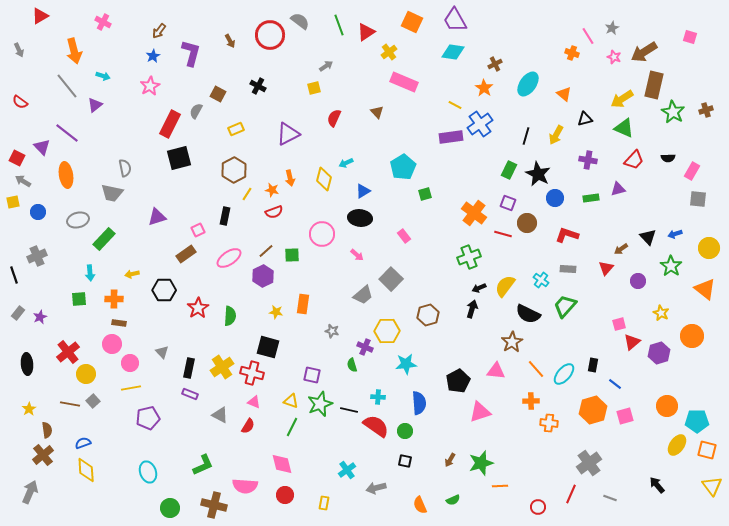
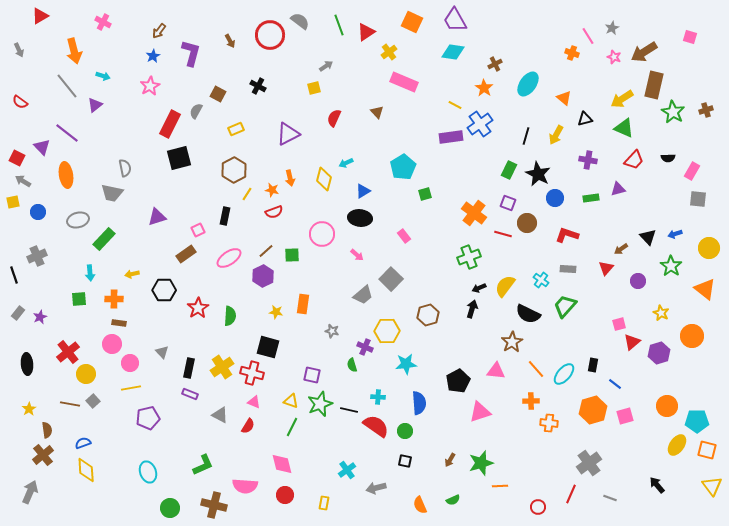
orange triangle at (564, 94): moved 4 px down
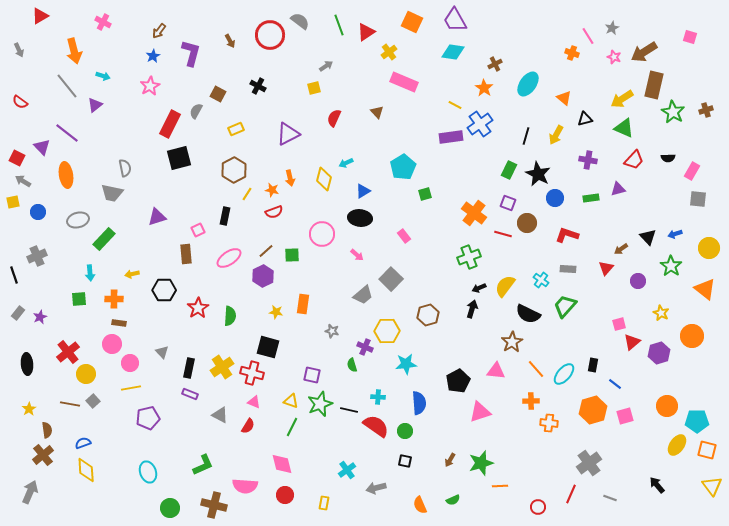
brown rectangle at (186, 254): rotated 60 degrees counterclockwise
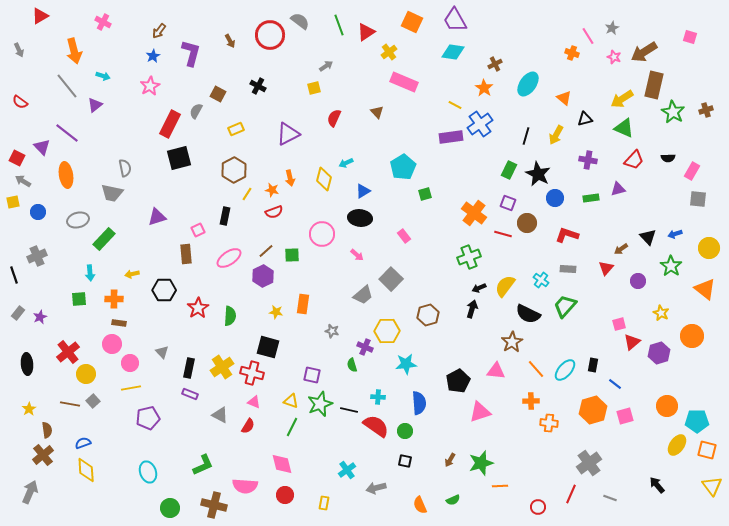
cyan ellipse at (564, 374): moved 1 px right, 4 px up
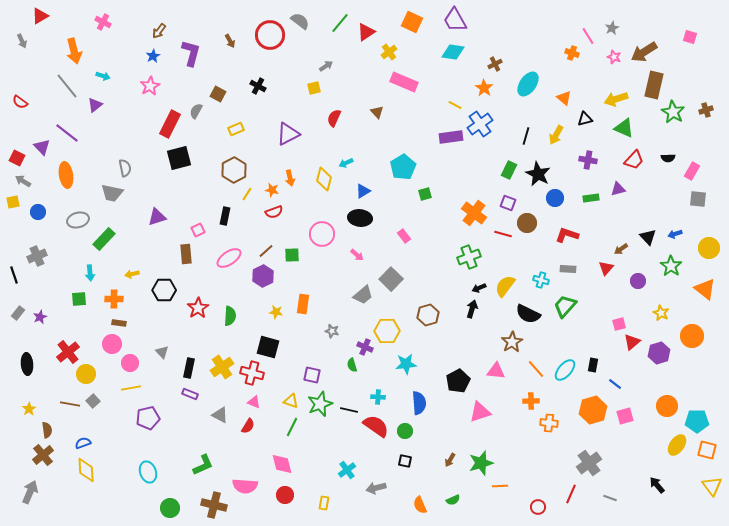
green line at (339, 25): moved 1 px right, 2 px up; rotated 60 degrees clockwise
gray arrow at (19, 50): moved 3 px right, 9 px up
yellow arrow at (622, 99): moved 6 px left; rotated 15 degrees clockwise
cyan cross at (541, 280): rotated 21 degrees counterclockwise
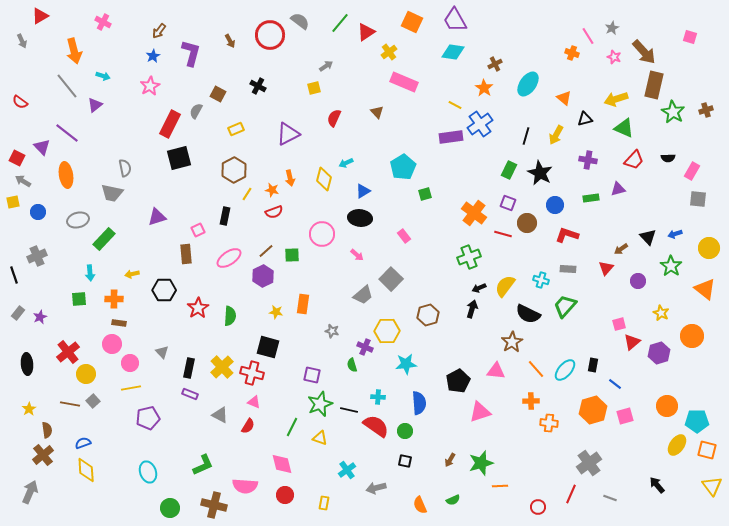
brown arrow at (644, 52): rotated 100 degrees counterclockwise
black star at (538, 174): moved 2 px right, 1 px up
blue circle at (555, 198): moved 7 px down
yellow cross at (222, 367): rotated 10 degrees counterclockwise
yellow triangle at (291, 401): moved 29 px right, 37 px down
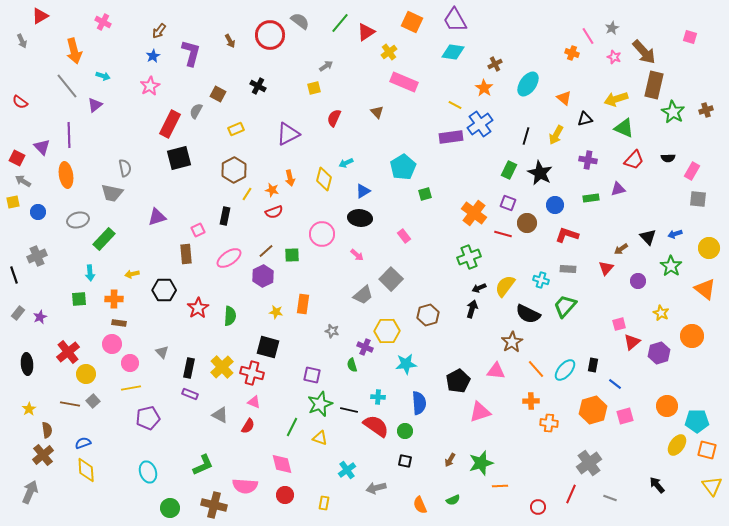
purple line at (67, 133): moved 2 px right, 2 px down; rotated 50 degrees clockwise
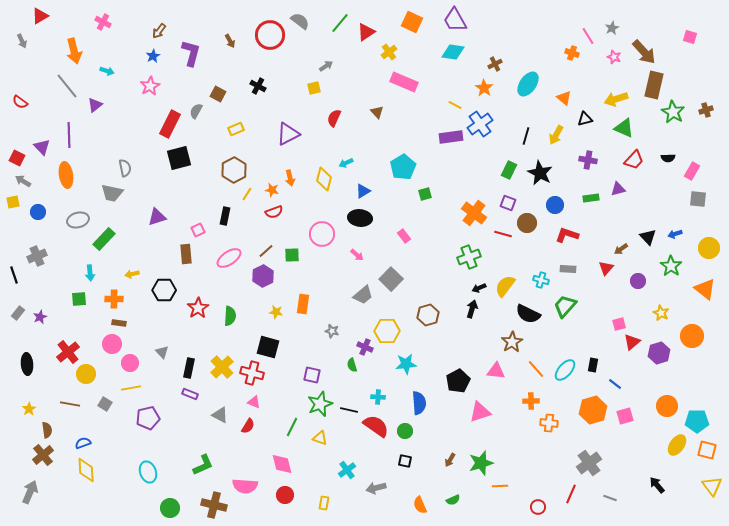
cyan arrow at (103, 76): moved 4 px right, 5 px up
gray square at (93, 401): moved 12 px right, 3 px down; rotated 16 degrees counterclockwise
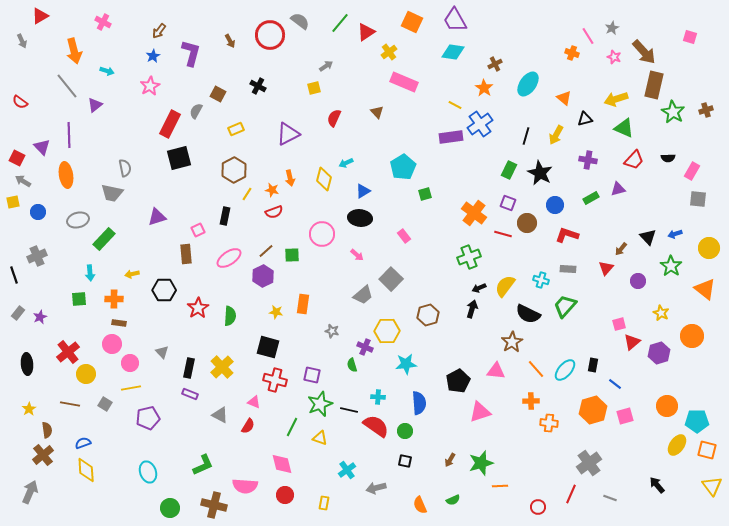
green rectangle at (591, 198): rotated 21 degrees counterclockwise
brown arrow at (621, 249): rotated 16 degrees counterclockwise
red cross at (252, 373): moved 23 px right, 7 px down
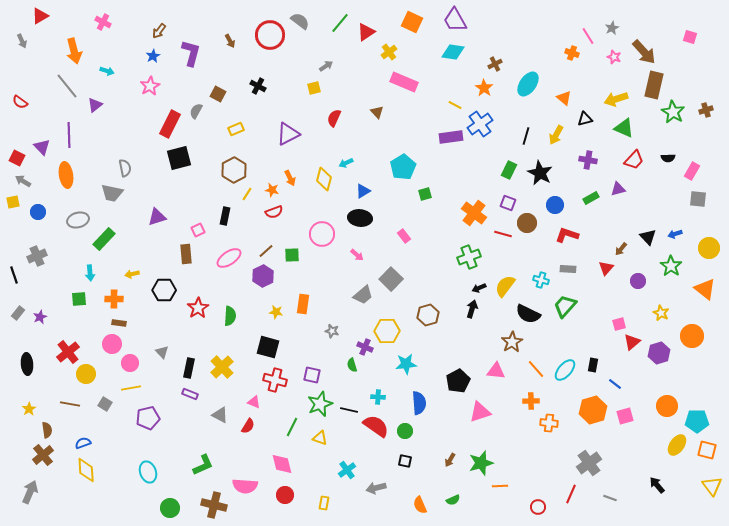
orange arrow at (290, 178): rotated 14 degrees counterclockwise
